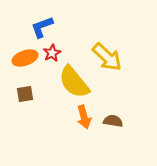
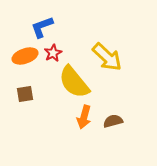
red star: moved 1 px right
orange ellipse: moved 2 px up
orange arrow: rotated 30 degrees clockwise
brown semicircle: rotated 24 degrees counterclockwise
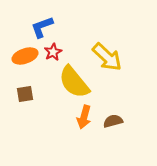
red star: moved 1 px up
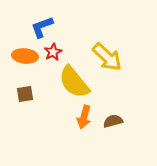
orange ellipse: rotated 25 degrees clockwise
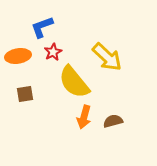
orange ellipse: moved 7 px left; rotated 15 degrees counterclockwise
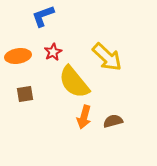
blue L-shape: moved 1 px right, 11 px up
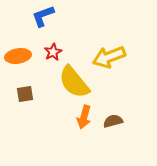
yellow arrow: moved 2 px right; rotated 116 degrees clockwise
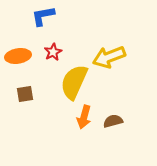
blue L-shape: rotated 10 degrees clockwise
yellow semicircle: rotated 63 degrees clockwise
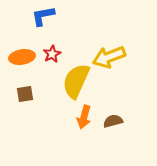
red star: moved 1 px left, 2 px down
orange ellipse: moved 4 px right, 1 px down
yellow semicircle: moved 2 px right, 1 px up
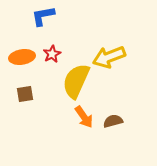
orange arrow: rotated 50 degrees counterclockwise
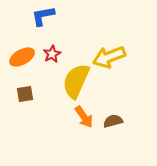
orange ellipse: rotated 20 degrees counterclockwise
